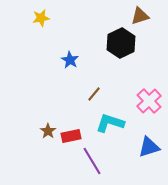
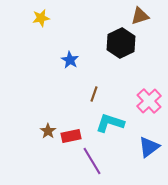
brown line: rotated 21 degrees counterclockwise
blue triangle: rotated 20 degrees counterclockwise
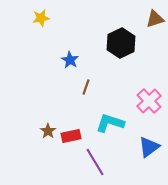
brown triangle: moved 15 px right, 3 px down
brown line: moved 8 px left, 7 px up
purple line: moved 3 px right, 1 px down
